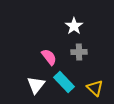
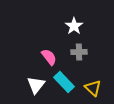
yellow triangle: moved 2 px left
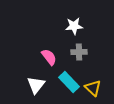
white star: rotated 30 degrees clockwise
cyan rectangle: moved 5 px right
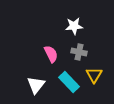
gray cross: rotated 14 degrees clockwise
pink semicircle: moved 2 px right, 3 px up; rotated 12 degrees clockwise
yellow triangle: moved 1 px right, 13 px up; rotated 18 degrees clockwise
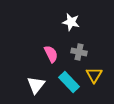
white star: moved 3 px left, 4 px up; rotated 18 degrees clockwise
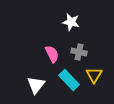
pink semicircle: moved 1 px right
cyan rectangle: moved 2 px up
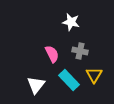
gray cross: moved 1 px right, 1 px up
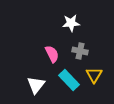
white star: moved 1 px down; rotated 18 degrees counterclockwise
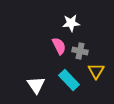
pink semicircle: moved 7 px right, 8 px up
yellow triangle: moved 2 px right, 4 px up
white triangle: rotated 12 degrees counterclockwise
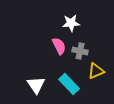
yellow triangle: rotated 36 degrees clockwise
cyan rectangle: moved 4 px down
